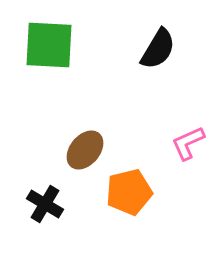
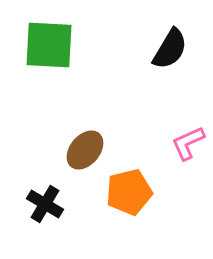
black semicircle: moved 12 px right
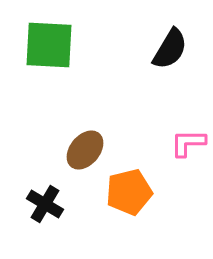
pink L-shape: rotated 24 degrees clockwise
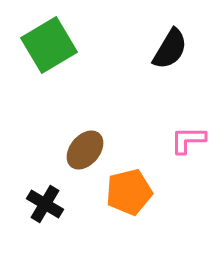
green square: rotated 34 degrees counterclockwise
pink L-shape: moved 3 px up
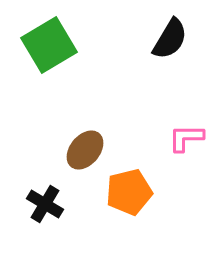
black semicircle: moved 10 px up
pink L-shape: moved 2 px left, 2 px up
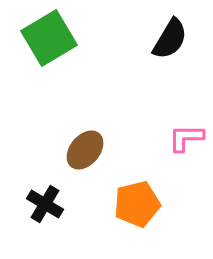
green square: moved 7 px up
orange pentagon: moved 8 px right, 12 px down
